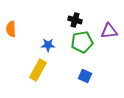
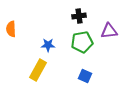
black cross: moved 4 px right, 4 px up; rotated 24 degrees counterclockwise
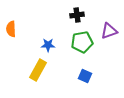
black cross: moved 2 px left, 1 px up
purple triangle: rotated 12 degrees counterclockwise
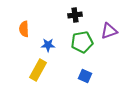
black cross: moved 2 px left
orange semicircle: moved 13 px right
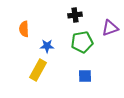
purple triangle: moved 1 px right, 3 px up
blue star: moved 1 px left, 1 px down
blue square: rotated 24 degrees counterclockwise
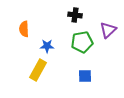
black cross: rotated 16 degrees clockwise
purple triangle: moved 2 px left, 2 px down; rotated 24 degrees counterclockwise
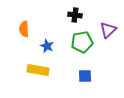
blue star: rotated 24 degrees clockwise
yellow rectangle: rotated 70 degrees clockwise
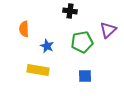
black cross: moved 5 px left, 4 px up
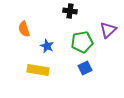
orange semicircle: rotated 14 degrees counterclockwise
blue square: moved 8 px up; rotated 24 degrees counterclockwise
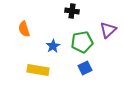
black cross: moved 2 px right
blue star: moved 6 px right; rotated 16 degrees clockwise
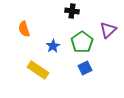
green pentagon: rotated 25 degrees counterclockwise
yellow rectangle: rotated 25 degrees clockwise
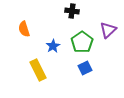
yellow rectangle: rotated 30 degrees clockwise
